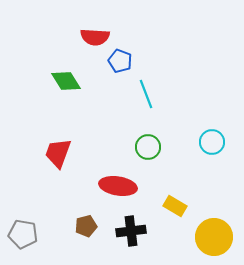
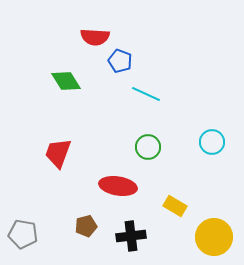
cyan line: rotated 44 degrees counterclockwise
black cross: moved 5 px down
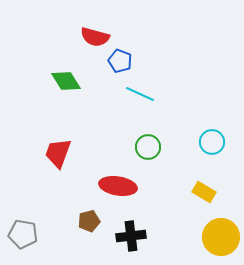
red semicircle: rotated 12 degrees clockwise
cyan line: moved 6 px left
yellow rectangle: moved 29 px right, 14 px up
brown pentagon: moved 3 px right, 5 px up
yellow circle: moved 7 px right
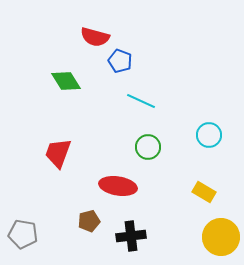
cyan line: moved 1 px right, 7 px down
cyan circle: moved 3 px left, 7 px up
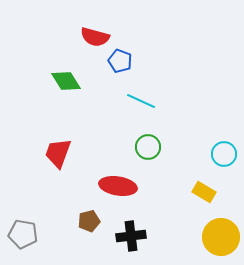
cyan circle: moved 15 px right, 19 px down
